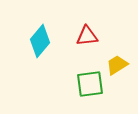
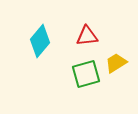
yellow trapezoid: moved 1 px left, 2 px up
green square: moved 4 px left, 10 px up; rotated 8 degrees counterclockwise
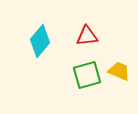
yellow trapezoid: moved 3 px right, 8 px down; rotated 55 degrees clockwise
green square: moved 1 px right, 1 px down
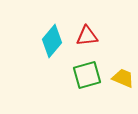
cyan diamond: moved 12 px right
yellow trapezoid: moved 4 px right, 7 px down
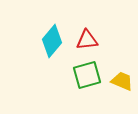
red triangle: moved 4 px down
yellow trapezoid: moved 1 px left, 3 px down
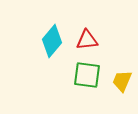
green square: rotated 24 degrees clockwise
yellow trapezoid: rotated 90 degrees counterclockwise
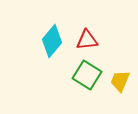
green square: rotated 24 degrees clockwise
yellow trapezoid: moved 2 px left
